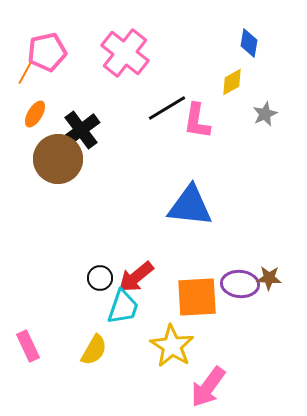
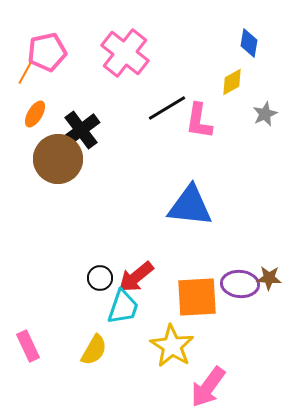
pink L-shape: moved 2 px right
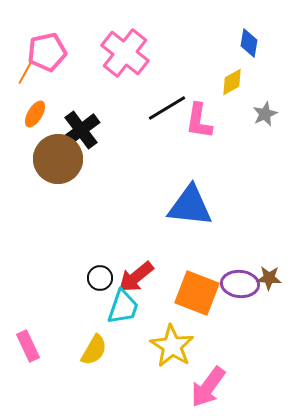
orange square: moved 4 px up; rotated 24 degrees clockwise
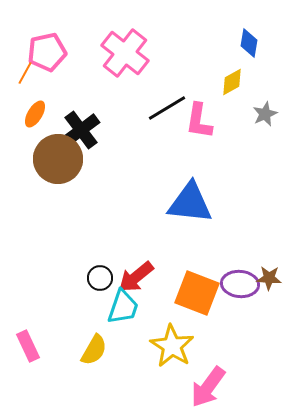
blue triangle: moved 3 px up
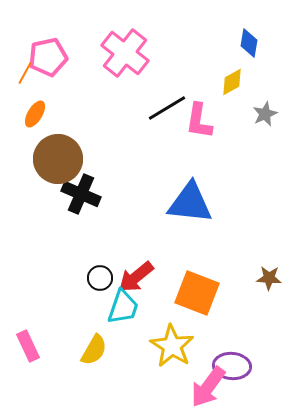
pink pentagon: moved 1 px right, 5 px down
black cross: moved 64 px down; rotated 30 degrees counterclockwise
purple ellipse: moved 8 px left, 82 px down
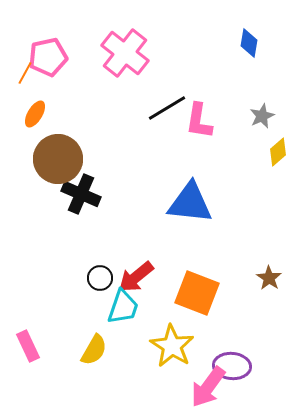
yellow diamond: moved 46 px right, 70 px down; rotated 12 degrees counterclockwise
gray star: moved 3 px left, 2 px down
brown star: rotated 30 degrees clockwise
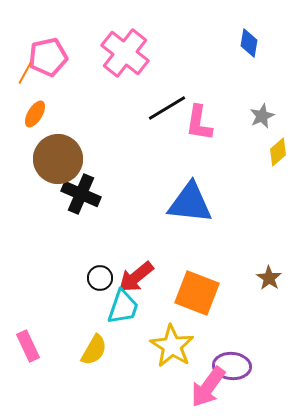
pink L-shape: moved 2 px down
